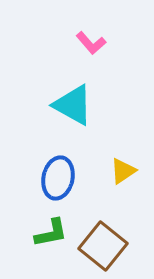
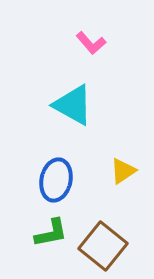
blue ellipse: moved 2 px left, 2 px down
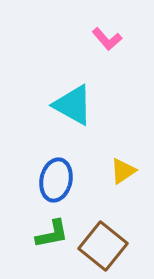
pink L-shape: moved 16 px right, 4 px up
green L-shape: moved 1 px right, 1 px down
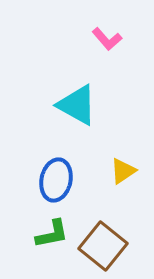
cyan triangle: moved 4 px right
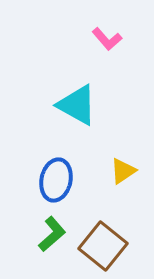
green L-shape: rotated 30 degrees counterclockwise
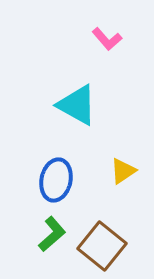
brown square: moved 1 px left
